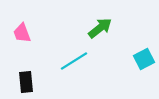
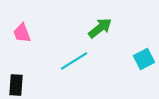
black rectangle: moved 10 px left, 3 px down; rotated 10 degrees clockwise
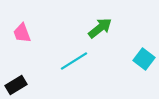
cyan square: rotated 25 degrees counterclockwise
black rectangle: rotated 55 degrees clockwise
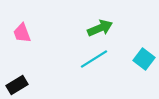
green arrow: rotated 15 degrees clockwise
cyan line: moved 20 px right, 2 px up
black rectangle: moved 1 px right
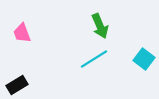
green arrow: moved 2 px up; rotated 90 degrees clockwise
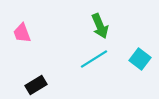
cyan square: moved 4 px left
black rectangle: moved 19 px right
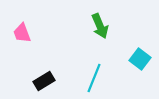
cyan line: moved 19 px down; rotated 36 degrees counterclockwise
black rectangle: moved 8 px right, 4 px up
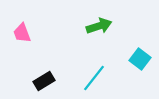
green arrow: moved 1 px left; rotated 85 degrees counterclockwise
cyan line: rotated 16 degrees clockwise
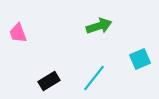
pink trapezoid: moved 4 px left
cyan square: rotated 30 degrees clockwise
black rectangle: moved 5 px right
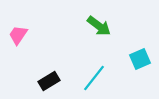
green arrow: rotated 55 degrees clockwise
pink trapezoid: moved 2 px down; rotated 55 degrees clockwise
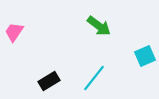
pink trapezoid: moved 4 px left, 3 px up
cyan square: moved 5 px right, 3 px up
